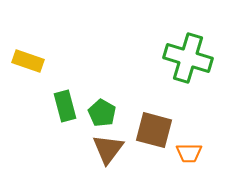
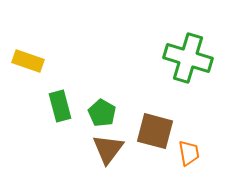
green rectangle: moved 5 px left
brown square: moved 1 px right, 1 px down
orange trapezoid: rotated 100 degrees counterclockwise
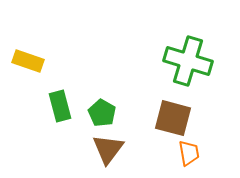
green cross: moved 3 px down
brown square: moved 18 px right, 13 px up
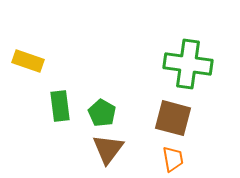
green cross: moved 3 px down; rotated 9 degrees counterclockwise
green rectangle: rotated 8 degrees clockwise
orange trapezoid: moved 16 px left, 6 px down
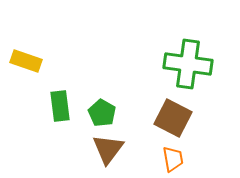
yellow rectangle: moved 2 px left
brown square: rotated 12 degrees clockwise
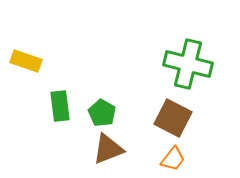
green cross: rotated 6 degrees clockwise
brown triangle: rotated 32 degrees clockwise
orange trapezoid: rotated 48 degrees clockwise
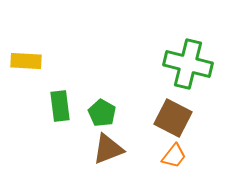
yellow rectangle: rotated 16 degrees counterclockwise
orange trapezoid: moved 1 px right, 3 px up
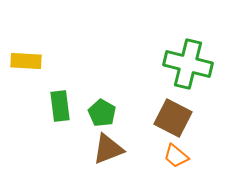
orange trapezoid: moved 2 px right; rotated 92 degrees clockwise
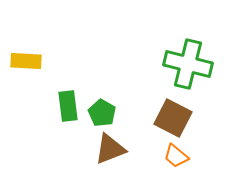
green rectangle: moved 8 px right
brown triangle: moved 2 px right
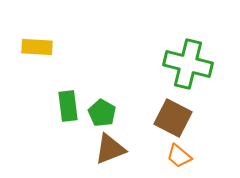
yellow rectangle: moved 11 px right, 14 px up
orange trapezoid: moved 3 px right
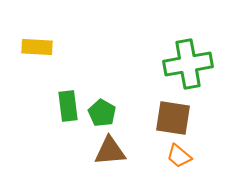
green cross: rotated 24 degrees counterclockwise
brown square: rotated 18 degrees counterclockwise
brown triangle: moved 2 px down; rotated 16 degrees clockwise
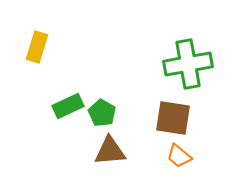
yellow rectangle: rotated 76 degrees counterclockwise
green rectangle: rotated 72 degrees clockwise
